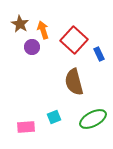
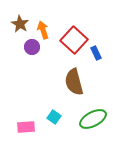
blue rectangle: moved 3 px left, 1 px up
cyan square: rotated 32 degrees counterclockwise
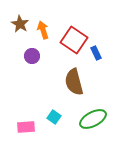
red square: rotated 8 degrees counterclockwise
purple circle: moved 9 px down
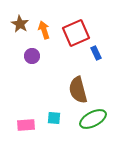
orange arrow: moved 1 px right
red square: moved 2 px right, 7 px up; rotated 32 degrees clockwise
brown semicircle: moved 4 px right, 8 px down
cyan square: moved 1 px down; rotated 32 degrees counterclockwise
pink rectangle: moved 2 px up
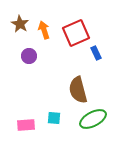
purple circle: moved 3 px left
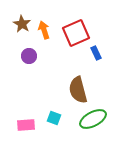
brown star: moved 2 px right
cyan square: rotated 16 degrees clockwise
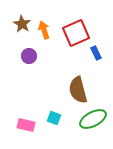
pink rectangle: rotated 18 degrees clockwise
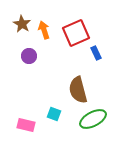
cyan square: moved 4 px up
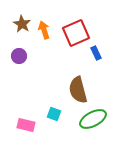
purple circle: moved 10 px left
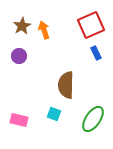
brown star: moved 2 px down; rotated 12 degrees clockwise
red square: moved 15 px right, 8 px up
brown semicircle: moved 12 px left, 5 px up; rotated 16 degrees clockwise
green ellipse: rotated 28 degrees counterclockwise
pink rectangle: moved 7 px left, 5 px up
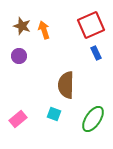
brown star: rotated 24 degrees counterclockwise
pink rectangle: moved 1 px left, 1 px up; rotated 54 degrees counterclockwise
